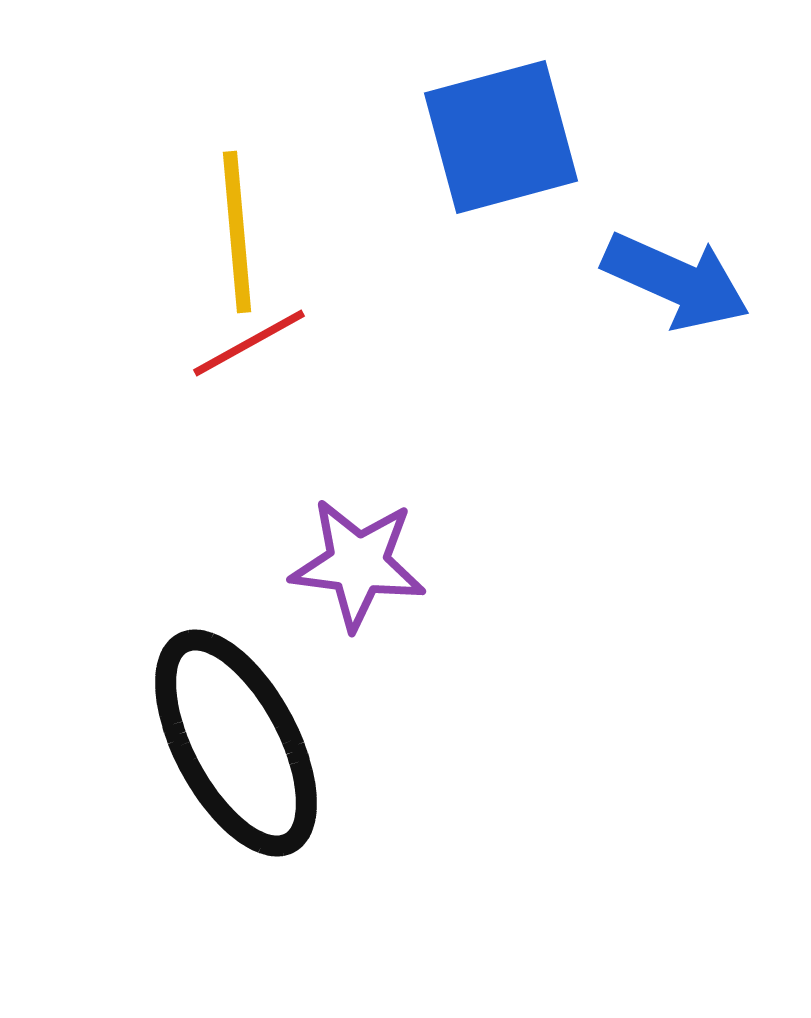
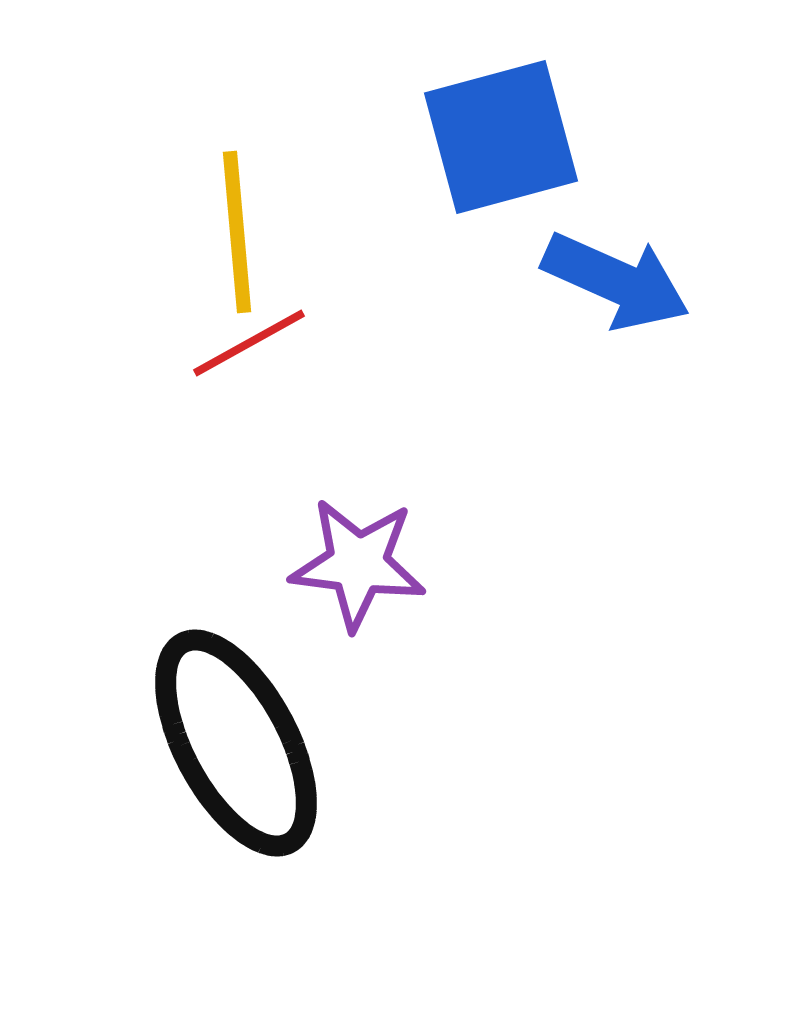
blue arrow: moved 60 px left
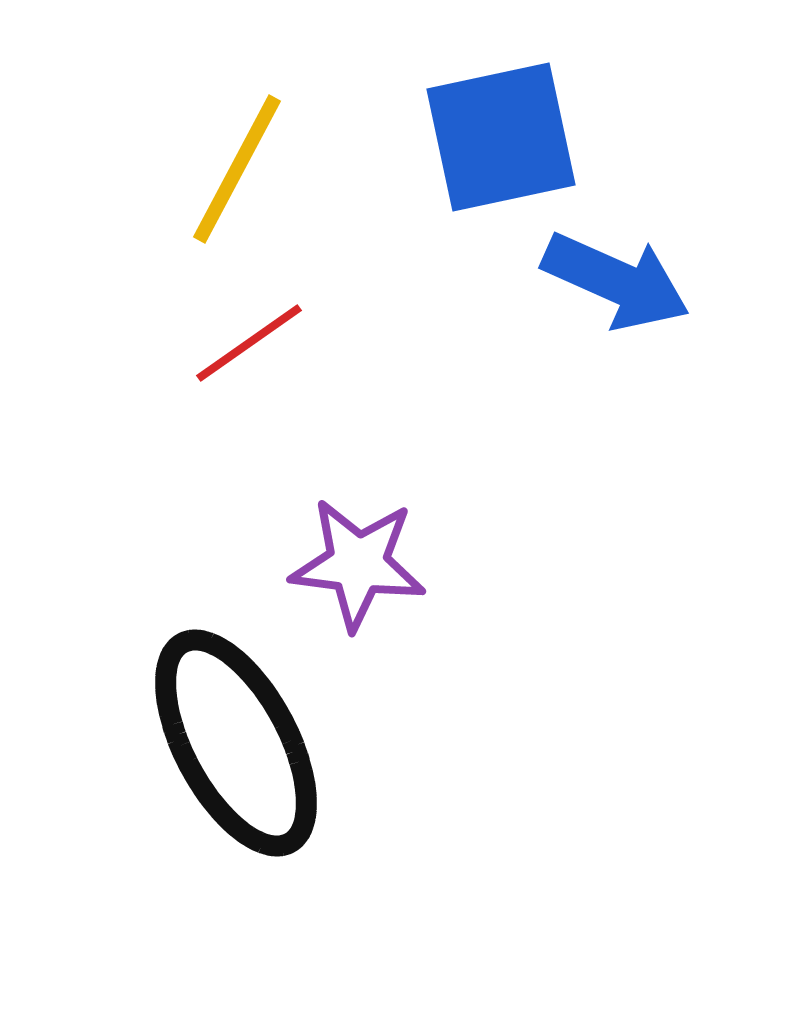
blue square: rotated 3 degrees clockwise
yellow line: moved 63 px up; rotated 33 degrees clockwise
red line: rotated 6 degrees counterclockwise
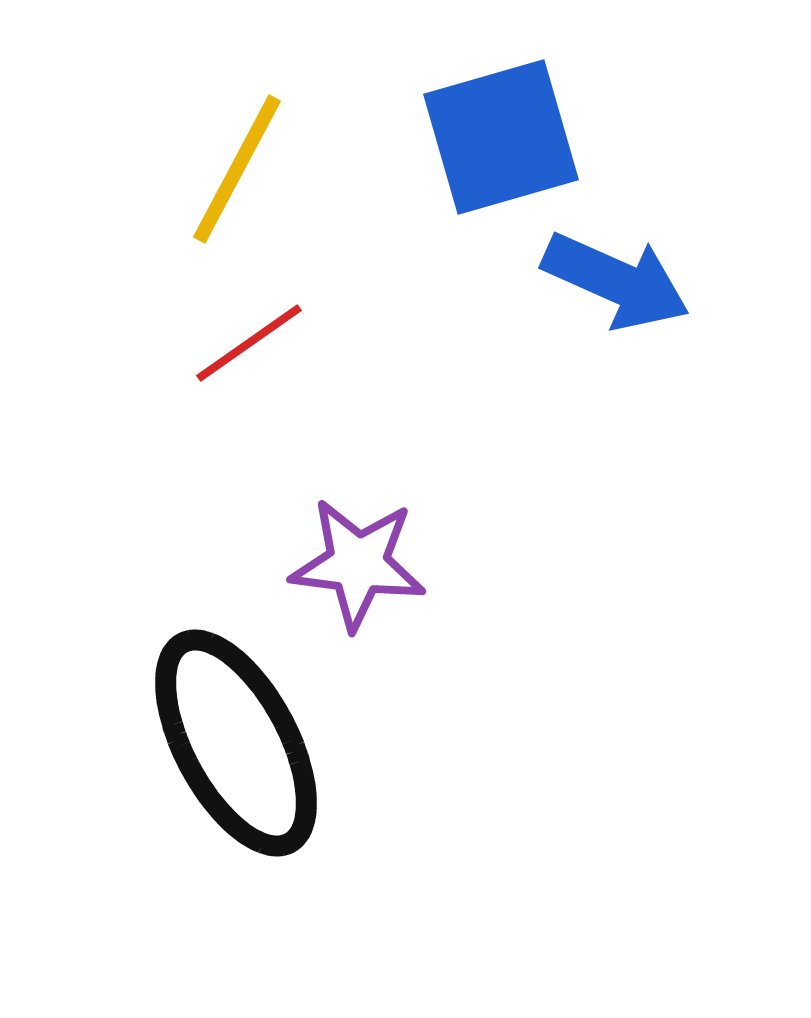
blue square: rotated 4 degrees counterclockwise
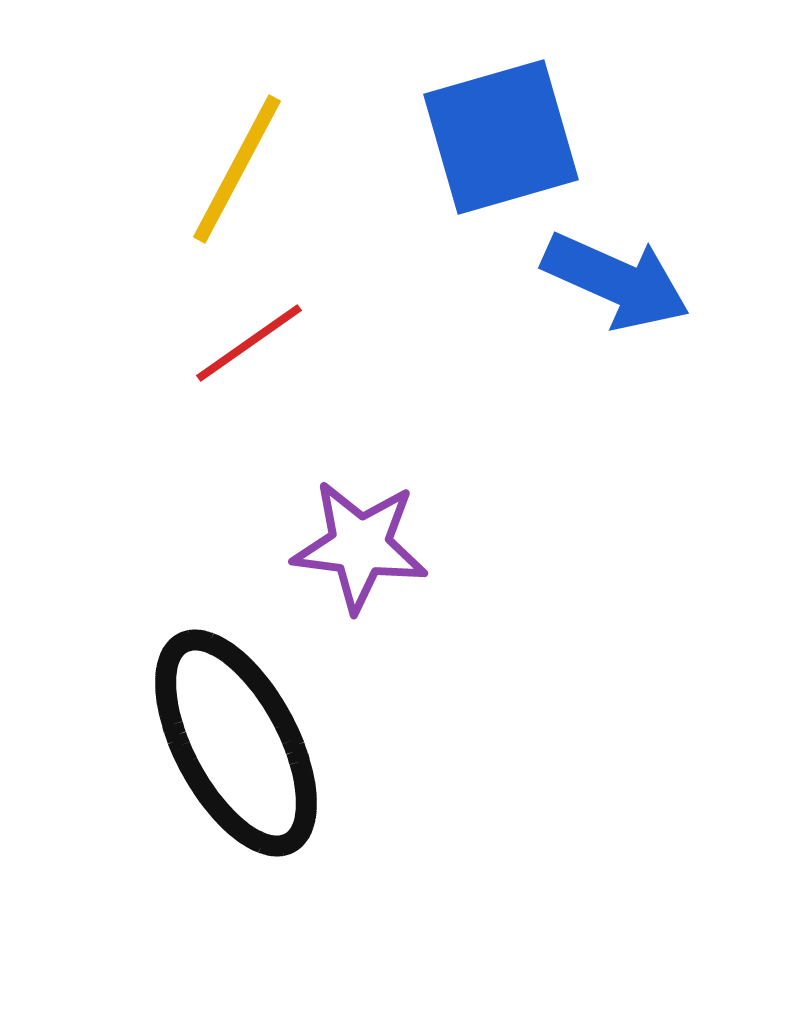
purple star: moved 2 px right, 18 px up
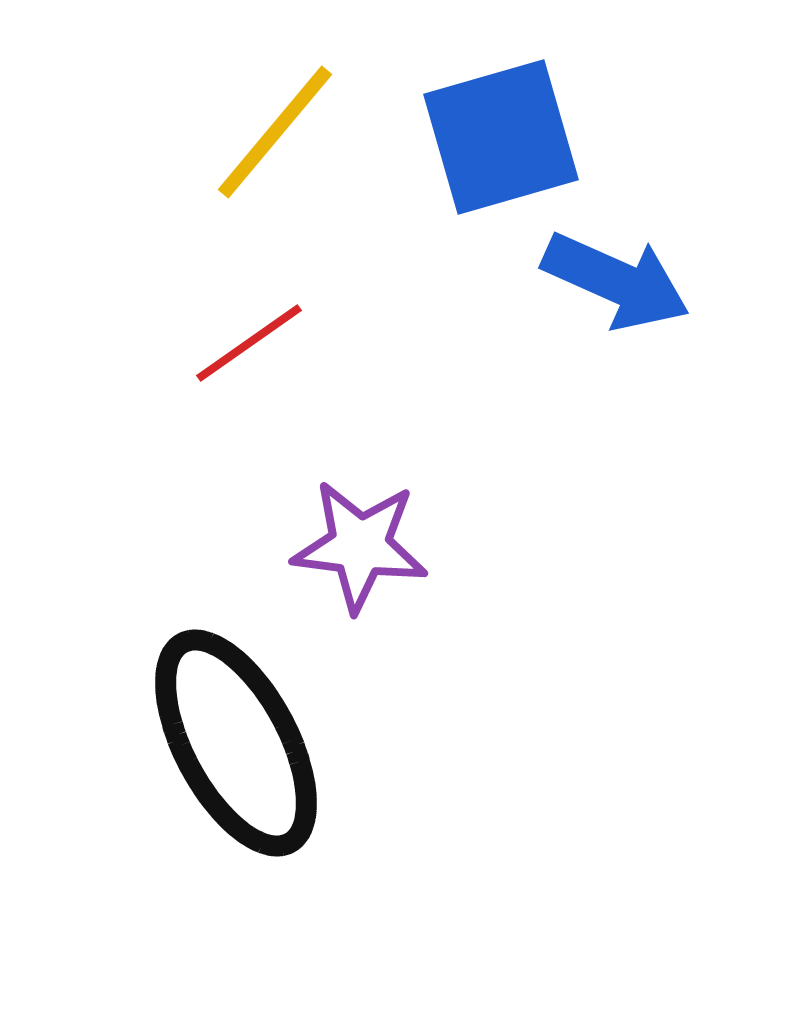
yellow line: moved 38 px right, 37 px up; rotated 12 degrees clockwise
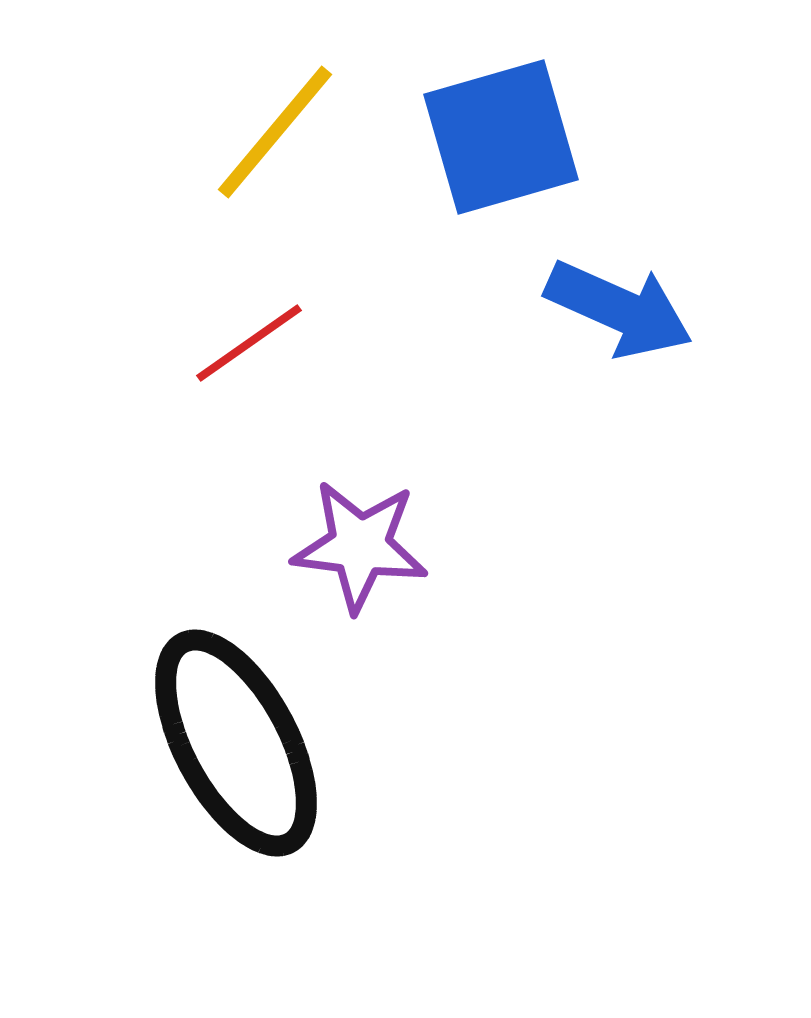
blue arrow: moved 3 px right, 28 px down
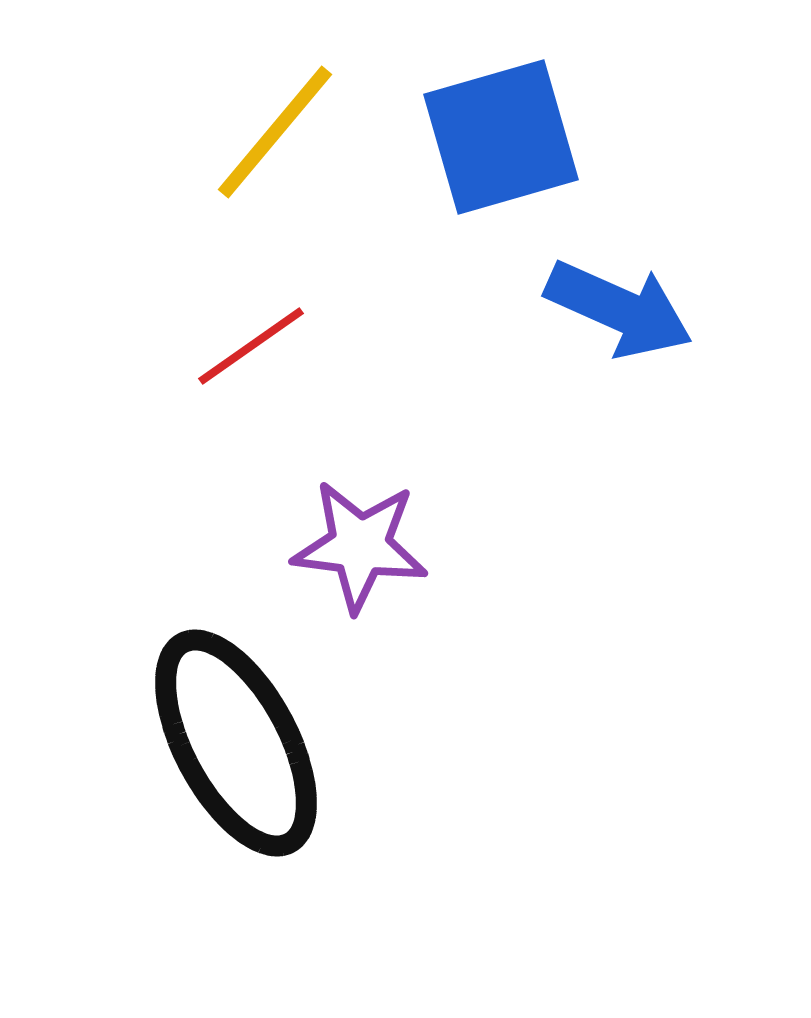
red line: moved 2 px right, 3 px down
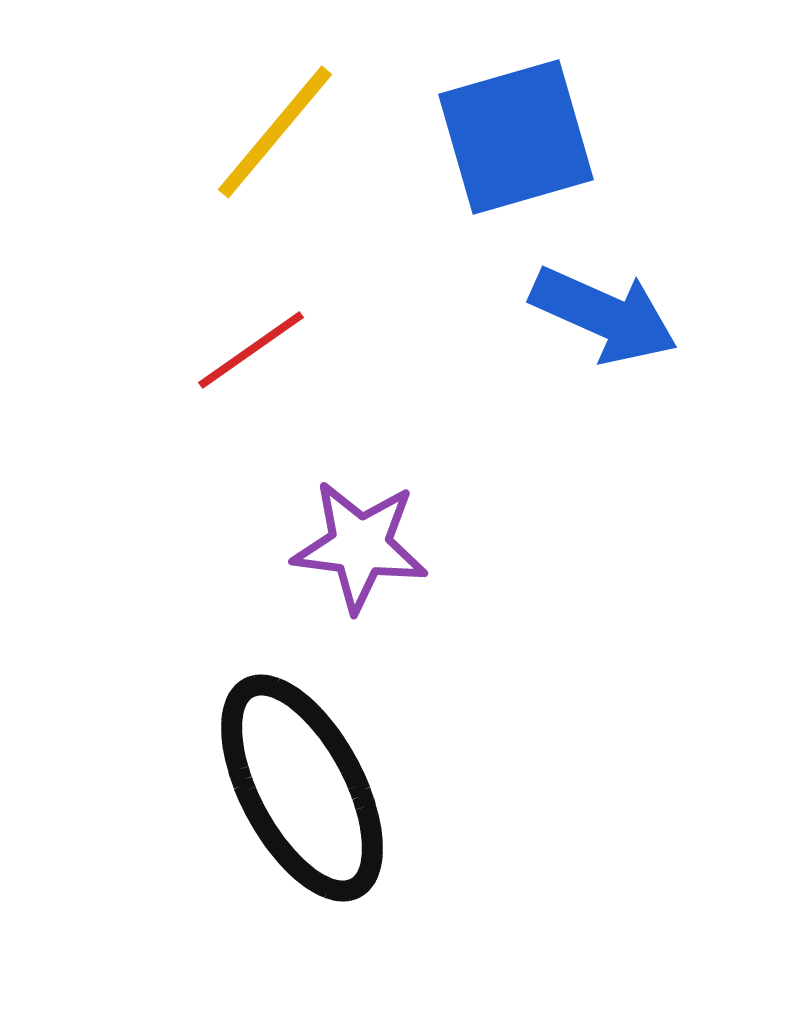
blue square: moved 15 px right
blue arrow: moved 15 px left, 6 px down
red line: moved 4 px down
black ellipse: moved 66 px right, 45 px down
